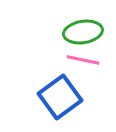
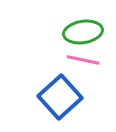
blue square: rotated 6 degrees counterclockwise
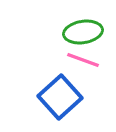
pink line: rotated 8 degrees clockwise
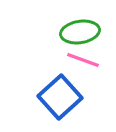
green ellipse: moved 3 px left
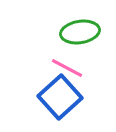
pink line: moved 16 px left, 8 px down; rotated 8 degrees clockwise
